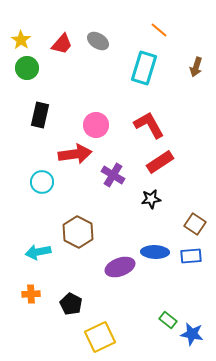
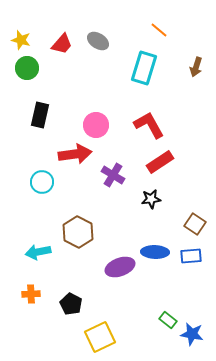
yellow star: rotated 18 degrees counterclockwise
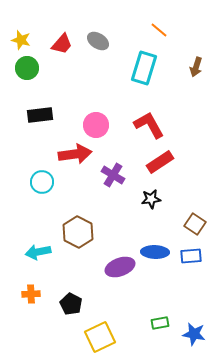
black rectangle: rotated 70 degrees clockwise
green rectangle: moved 8 px left, 3 px down; rotated 48 degrees counterclockwise
blue star: moved 2 px right
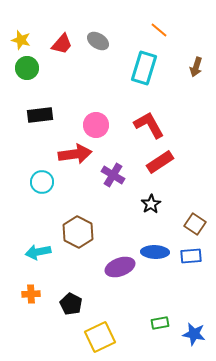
black star: moved 5 px down; rotated 24 degrees counterclockwise
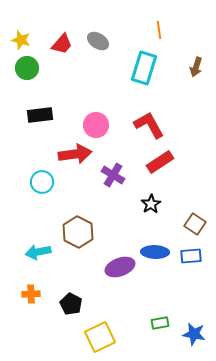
orange line: rotated 42 degrees clockwise
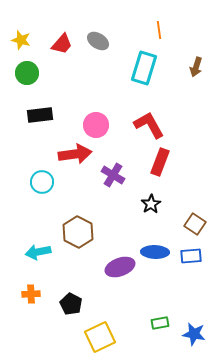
green circle: moved 5 px down
red rectangle: rotated 36 degrees counterclockwise
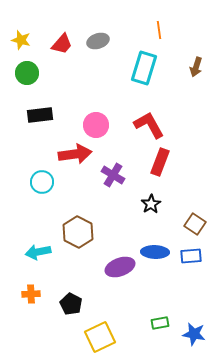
gray ellipse: rotated 50 degrees counterclockwise
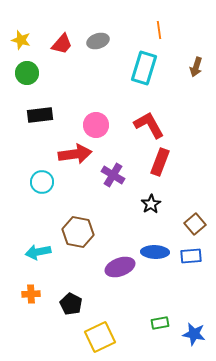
brown square: rotated 15 degrees clockwise
brown hexagon: rotated 16 degrees counterclockwise
